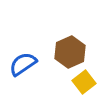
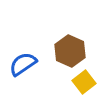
brown hexagon: moved 1 px up; rotated 12 degrees counterclockwise
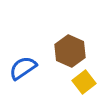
blue semicircle: moved 4 px down
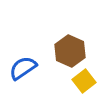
yellow square: moved 1 px up
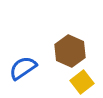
yellow square: moved 2 px left, 1 px down
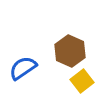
yellow square: moved 1 px up
